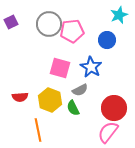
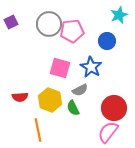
blue circle: moved 1 px down
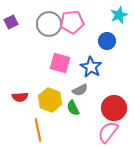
pink pentagon: moved 9 px up
pink square: moved 5 px up
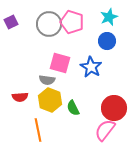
cyan star: moved 10 px left, 2 px down
pink pentagon: rotated 25 degrees clockwise
gray semicircle: moved 33 px left, 10 px up; rotated 35 degrees clockwise
pink semicircle: moved 3 px left, 2 px up
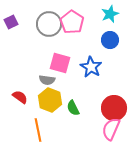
cyan star: moved 1 px right, 3 px up
pink pentagon: rotated 15 degrees clockwise
blue circle: moved 3 px right, 1 px up
red semicircle: rotated 140 degrees counterclockwise
pink semicircle: moved 6 px right, 1 px up; rotated 15 degrees counterclockwise
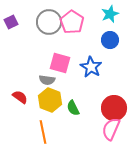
gray circle: moved 2 px up
orange line: moved 5 px right, 2 px down
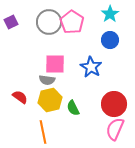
cyan star: rotated 12 degrees counterclockwise
pink square: moved 5 px left, 1 px down; rotated 15 degrees counterclockwise
yellow hexagon: rotated 25 degrees clockwise
red circle: moved 4 px up
pink semicircle: moved 4 px right
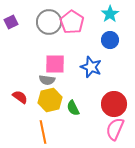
blue star: rotated 10 degrees counterclockwise
